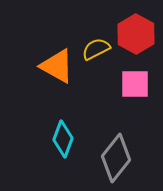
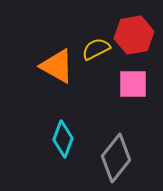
red hexagon: moved 2 px left, 1 px down; rotated 21 degrees clockwise
pink square: moved 2 px left
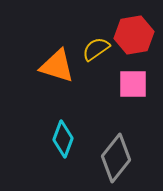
yellow semicircle: rotated 8 degrees counterclockwise
orange triangle: rotated 12 degrees counterclockwise
